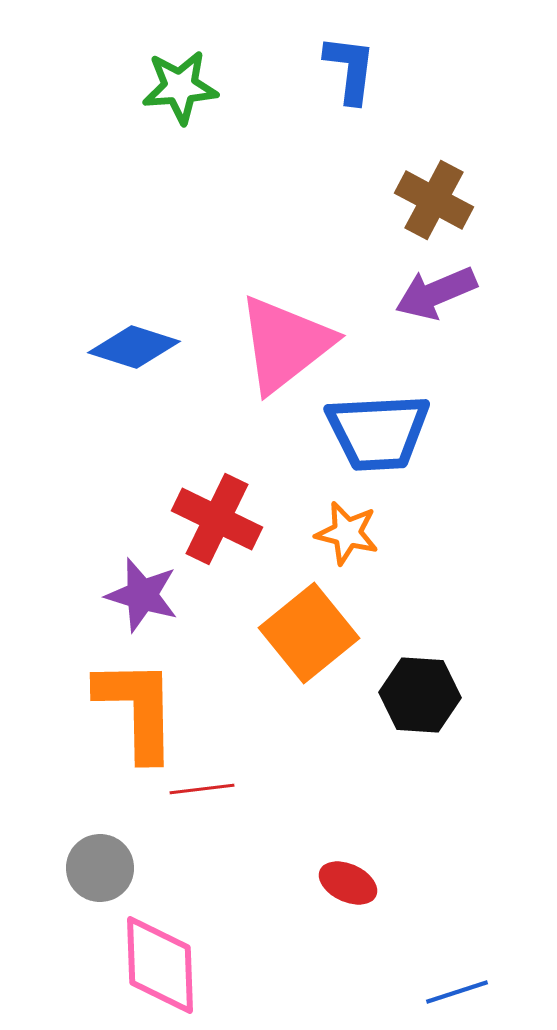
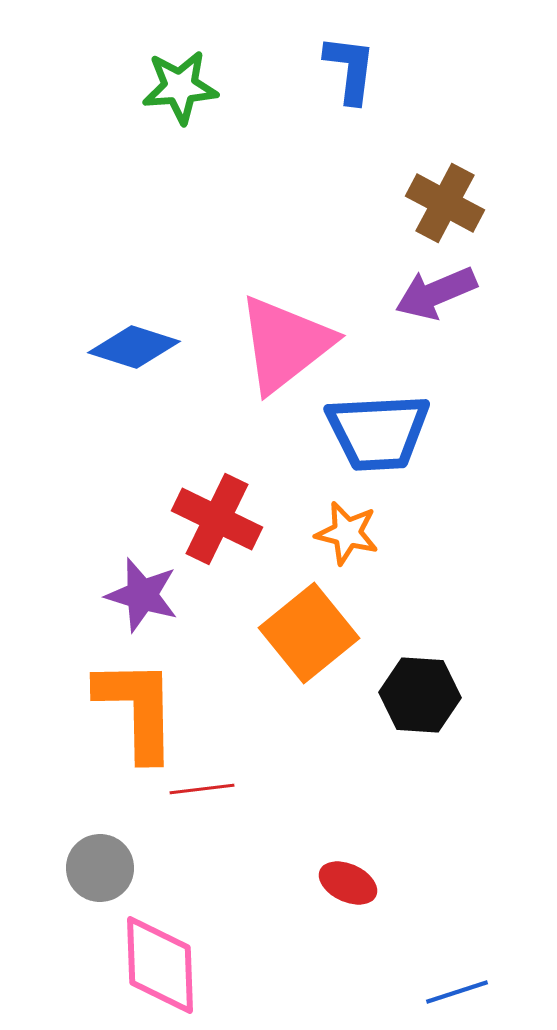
brown cross: moved 11 px right, 3 px down
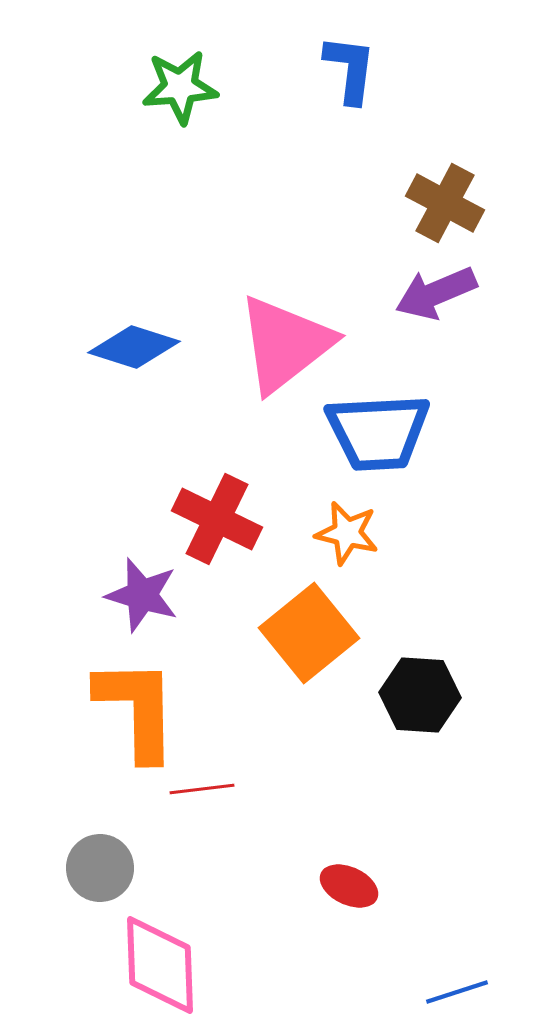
red ellipse: moved 1 px right, 3 px down
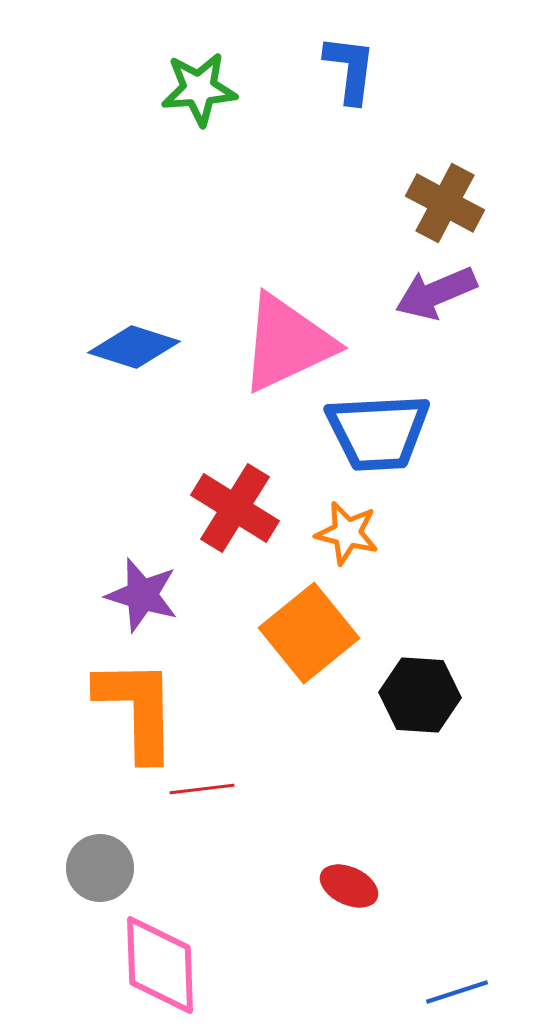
green star: moved 19 px right, 2 px down
pink triangle: moved 2 px right, 1 px up; rotated 13 degrees clockwise
red cross: moved 18 px right, 11 px up; rotated 6 degrees clockwise
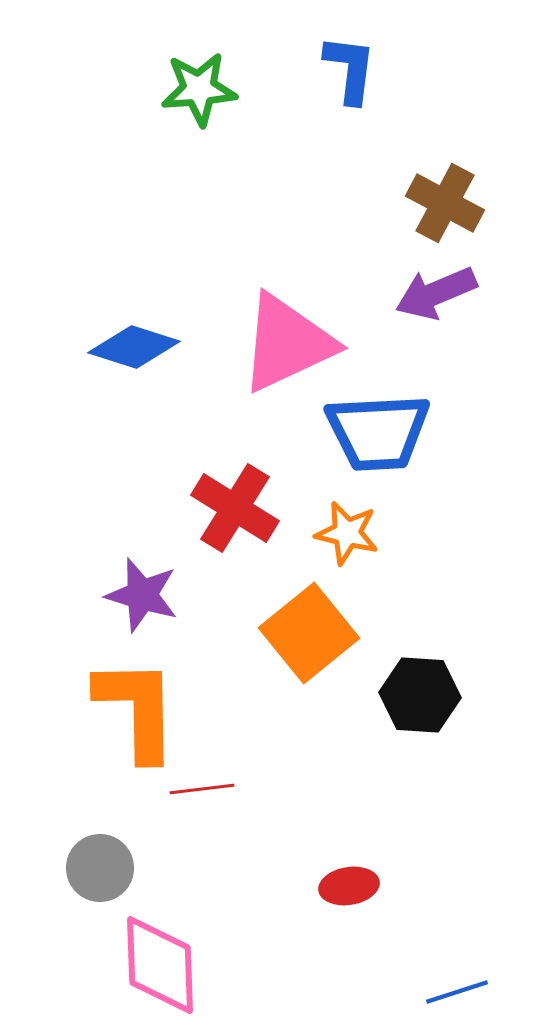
red ellipse: rotated 34 degrees counterclockwise
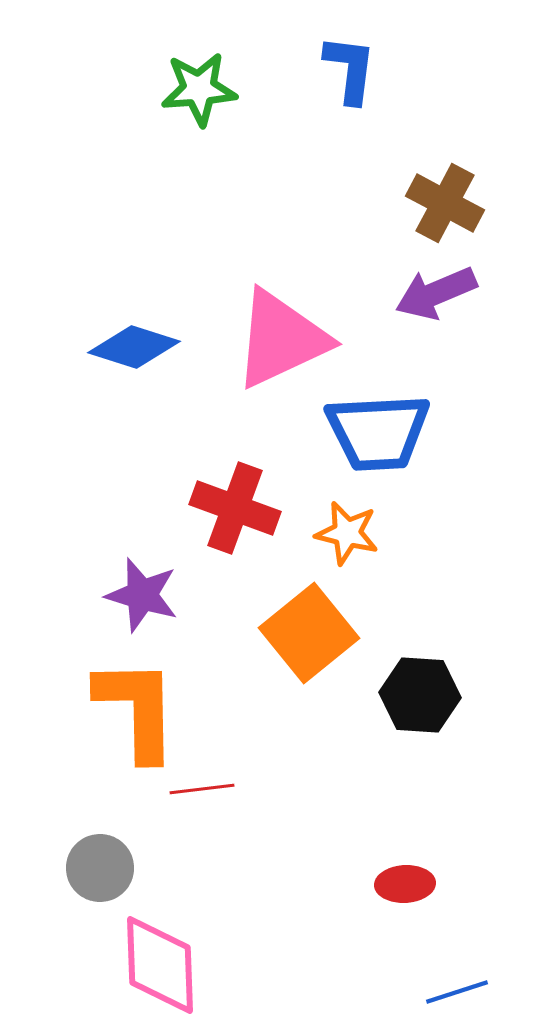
pink triangle: moved 6 px left, 4 px up
red cross: rotated 12 degrees counterclockwise
red ellipse: moved 56 px right, 2 px up; rotated 6 degrees clockwise
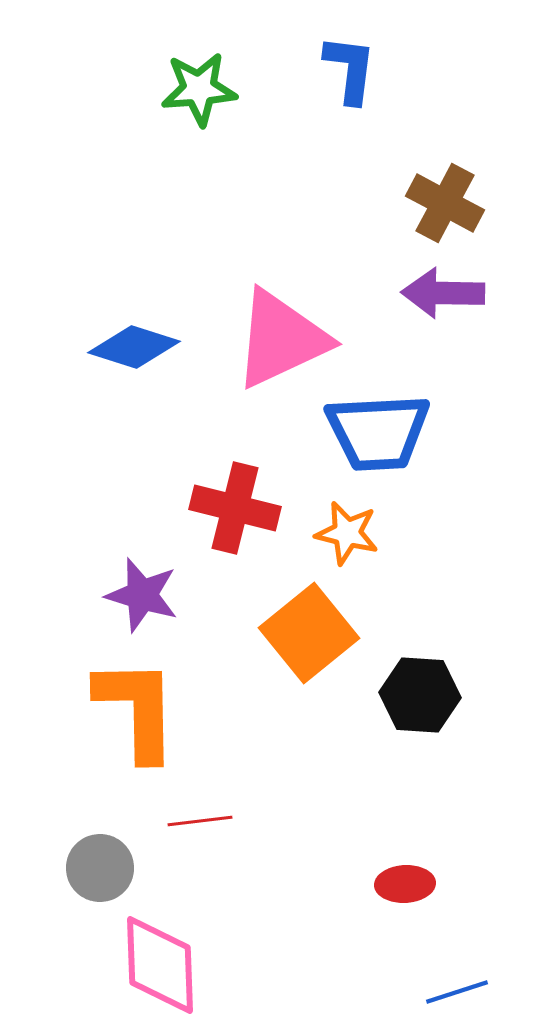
purple arrow: moved 7 px right; rotated 24 degrees clockwise
red cross: rotated 6 degrees counterclockwise
red line: moved 2 px left, 32 px down
